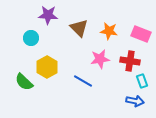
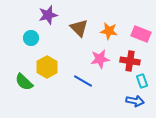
purple star: rotated 18 degrees counterclockwise
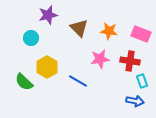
blue line: moved 5 px left
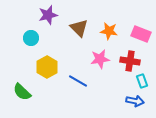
green semicircle: moved 2 px left, 10 px down
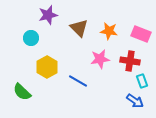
blue arrow: rotated 24 degrees clockwise
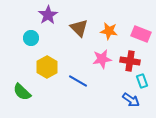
purple star: rotated 18 degrees counterclockwise
pink star: moved 2 px right
blue arrow: moved 4 px left, 1 px up
